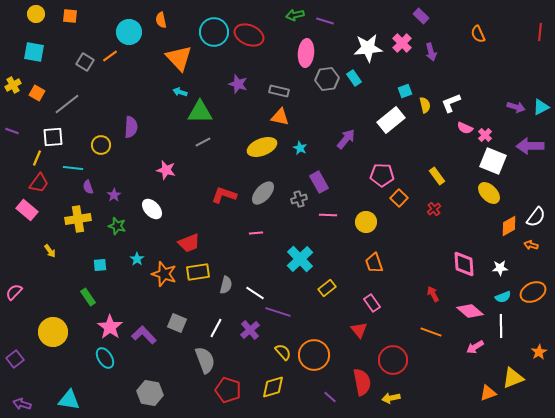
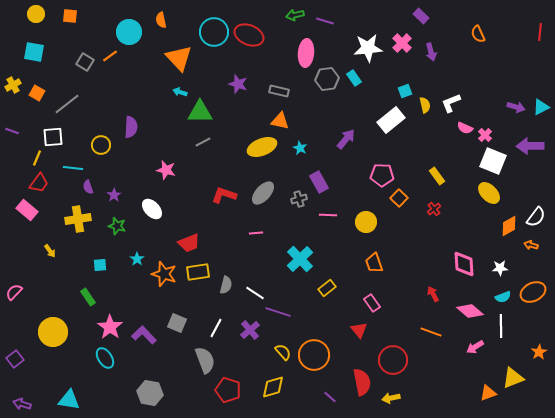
orange triangle at (280, 117): moved 4 px down
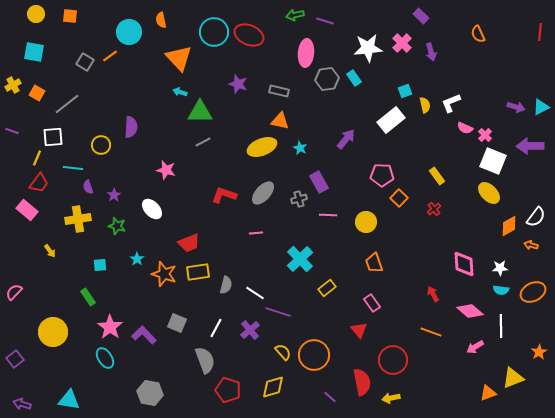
cyan semicircle at (503, 297): moved 2 px left, 7 px up; rotated 28 degrees clockwise
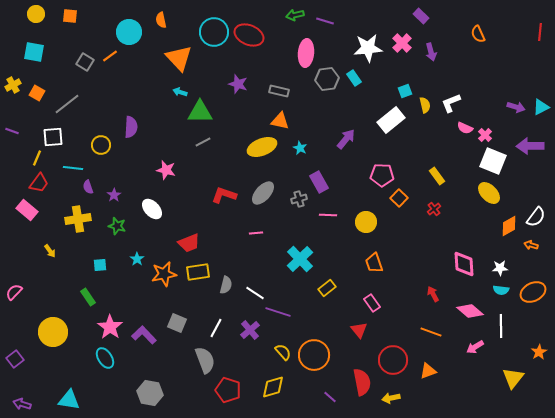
orange star at (164, 274): rotated 30 degrees counterclockwise
yellow triangle at (513, 378): rotated 30 degrees counterclockwise
orange triangle at (488, 393): moved 60 px left, 22 px up
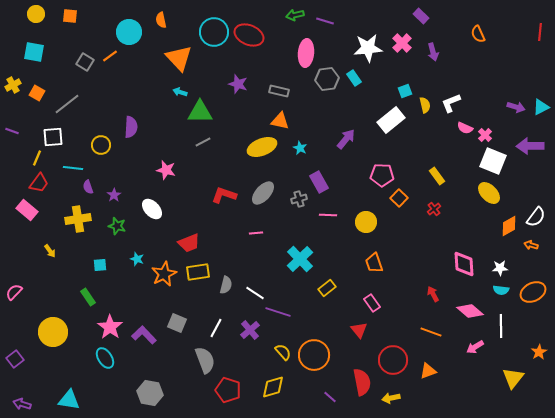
purple arrow at (431, 52): moved 2 px right
cyan star at (137, 259): rotated 16 degrees counterclockwise
orange star at (164, 274): rotated 15 degrees counterclockwise
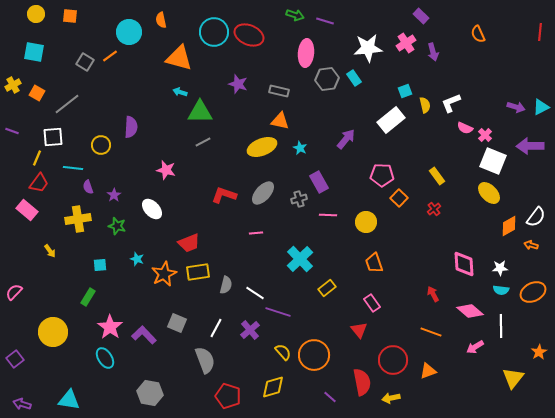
green arrow at (295, 15): rotated 150 degrees counterclockwise
pink cross at (402, 43): moved 4 px right; rotated 12 degrees clockwise
orange triangle at (179, 58): rotated 32 degrees counterclockwise
green rectangle at (88, 297): rotated 66 degrees clockwise
red pentagon at (228, 390): moved 6 px down
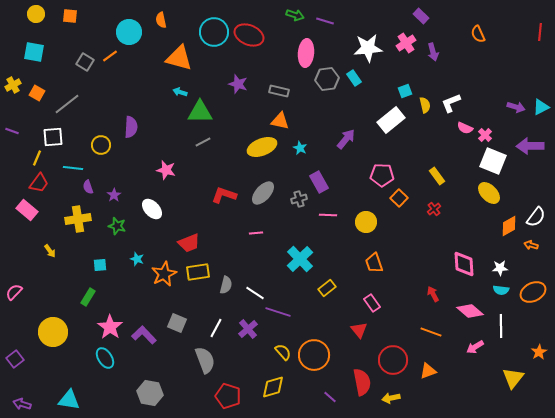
purple cross at (250, 330): moved 2 px left, 1 px up
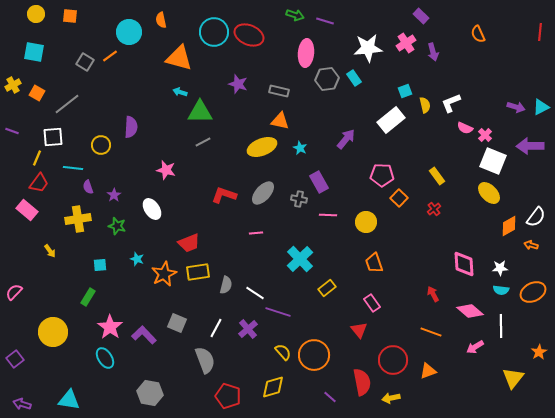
gray cross at (299, 199): rotated 28 degrees clockwise
white ellipse at (152, 209): rotated 10 degrees clockwise
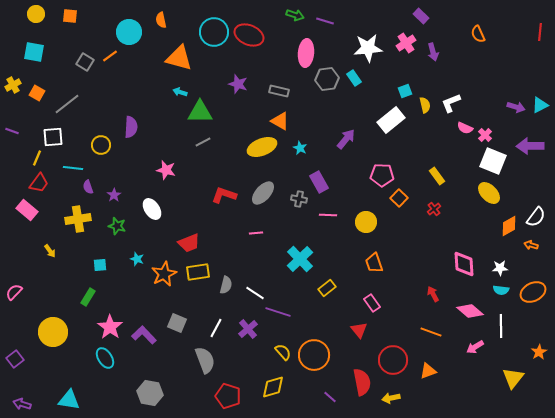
cyan triangle at (541, 107): moved 1 px left, 2 px up
orange triangle at (280, 121): rotated 18 degrees clockwise
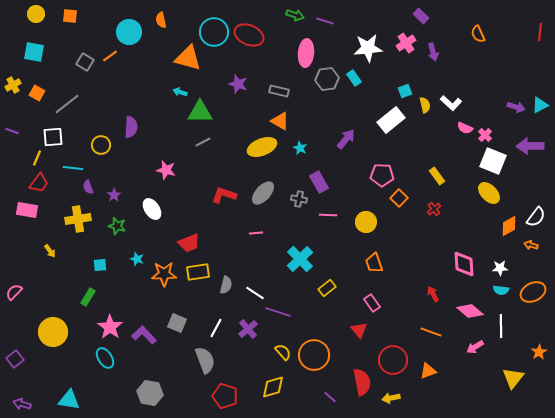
orange triangle at (179, 58): moved 9 px right
white L-shape at (451, 103): rotated 115 degrees counterclockwise
pink rectangle at (27, 210): rotated 30 degrees counterclockwise
orange star at (164, 274): rotated 25 degrees clockwise
red pentagon at (228, 396): moved 3 px left
